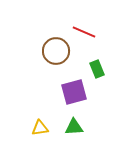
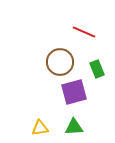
brown circle: moved 4 px right, 11 px down
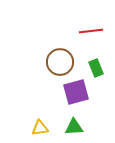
red line: moved 7 px right, 1 px up; rotated 30 degrees counterclockwise
green rectangle: moved 1 px left, 1 px up
purple square: moved 2 px right
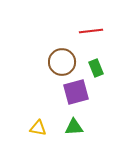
brown circle: moved 2 px right
yellow triangle: moved 2 px left; rotated 18 degrees clockwise
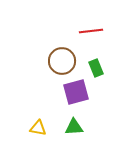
brown circle: moved 1 px up
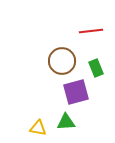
green triangle: moved 8 px left, 5 px up
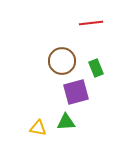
red line: moved 8 px up
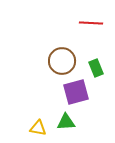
red line: rotated 10 degrees clockwise
